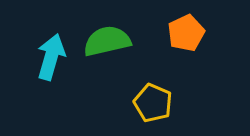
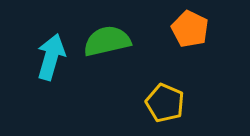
orange pentagon: moved 4 px right, 4 px up; rotated 21 degrees counterclockwise
yellow pentagon: moved 12 px right
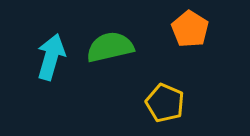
orange pentagon: rotated 6 degrees clockwise
green semicircle: moved 3 px right, 6 px down
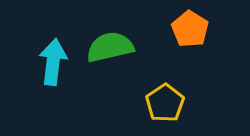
cyan arrow: moved 2 px right, 5 px down; rotated 9 degrees counterclockwise
yellow pentagon: rotated 15 degrees clockwise
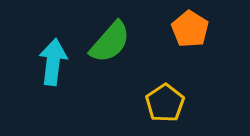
green semicircle: moved 5 px up; rotated 144 degrees clockwise
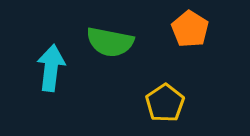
green semicircle: rotated 60 degrees clockwise
cyan arrow: moved 2 px left, 6 px down
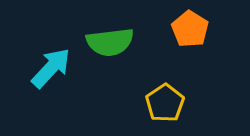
green semicircle: rotated 18 degrees counterclockwise
cyan arrow: rotated 36 degrees clockwise
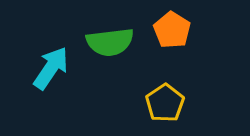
orange pentagon: moved 18 px left, 1 px down
cyan arrow: rotated 9 degrees counterclockwise
